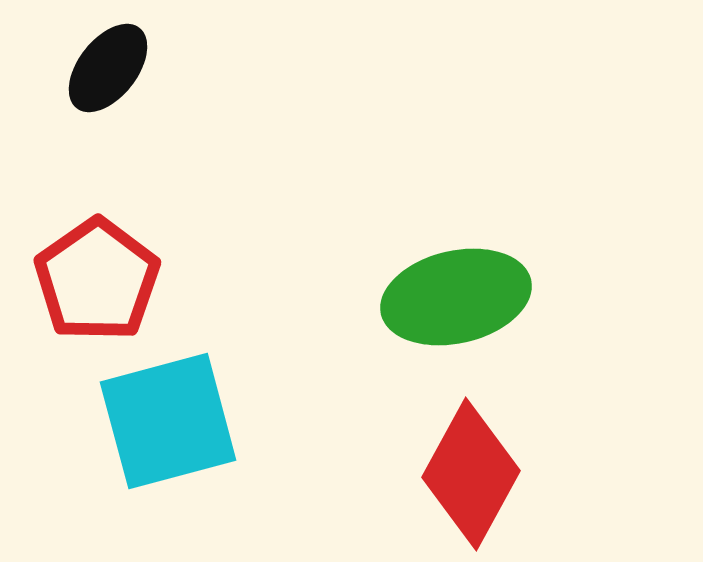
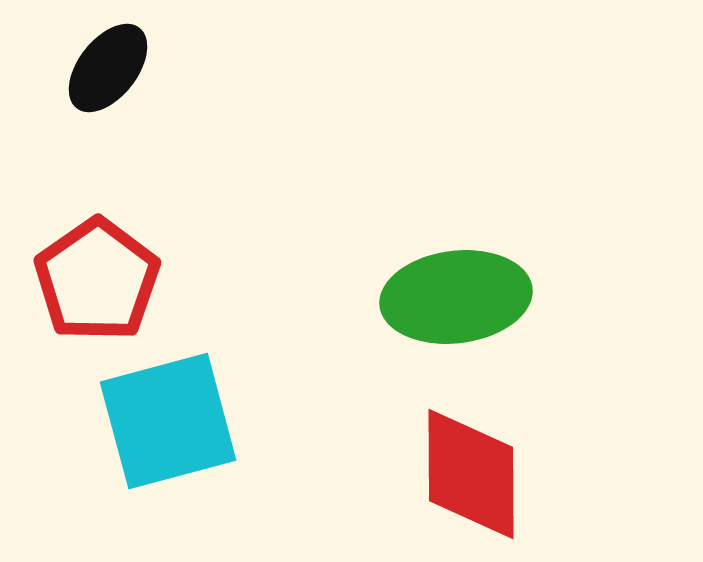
green ellipse: rotated 6 degrees clockwise
red diamond: rotated 29 degrees counterclockwise
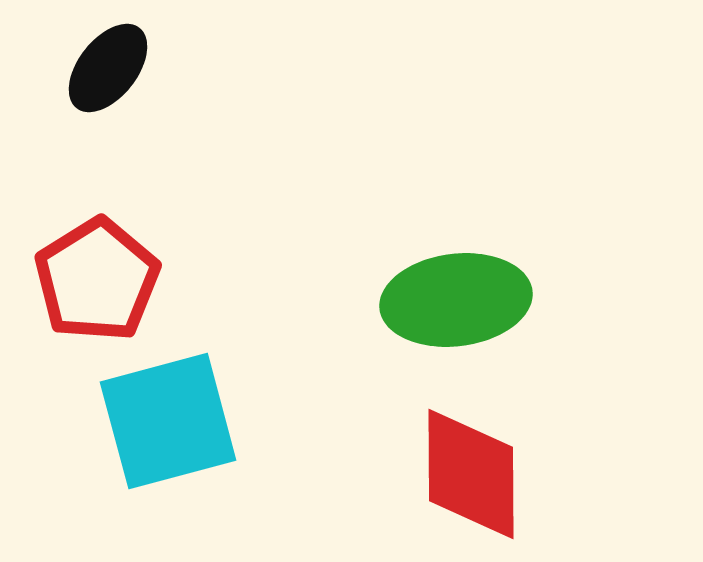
red pentagon: rotated 3 degrees clockwise
green ellipse: moved 3 px down
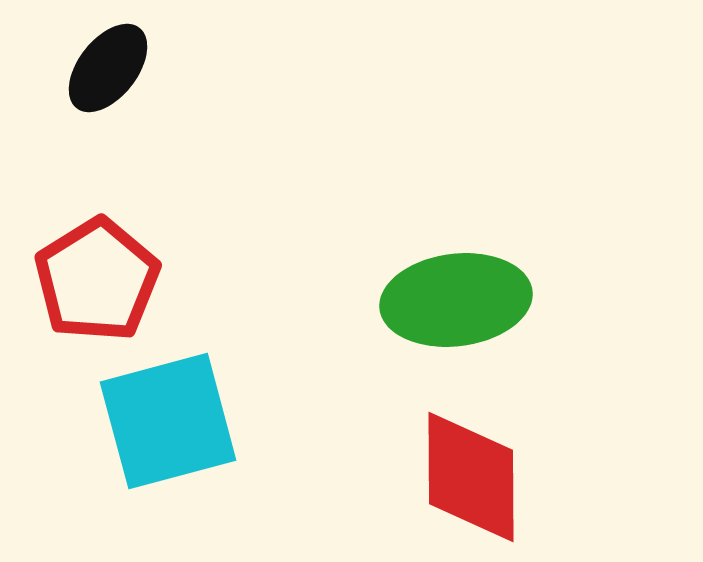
red diamond: moved 3 px down
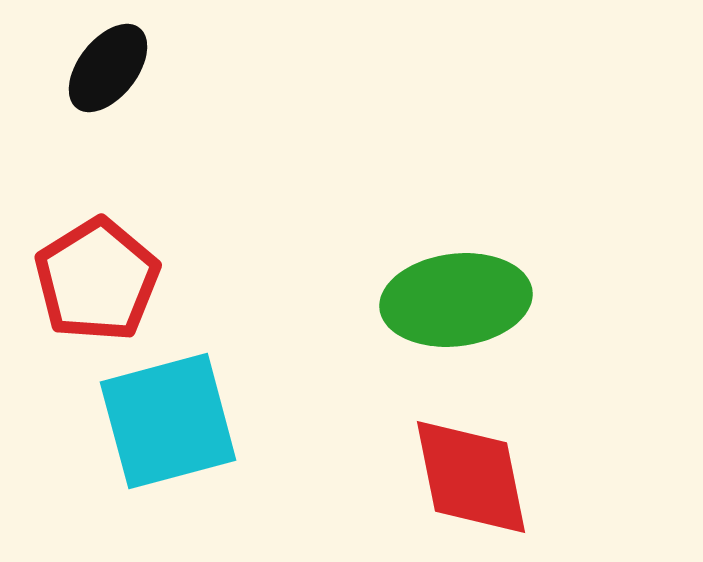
red diamond: rotated 11 degrees counterclockwise
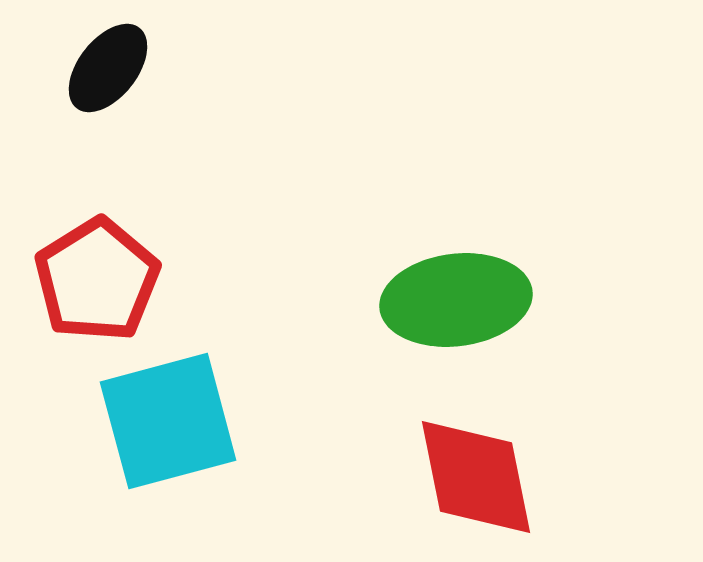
red diamond: moved 5 px right
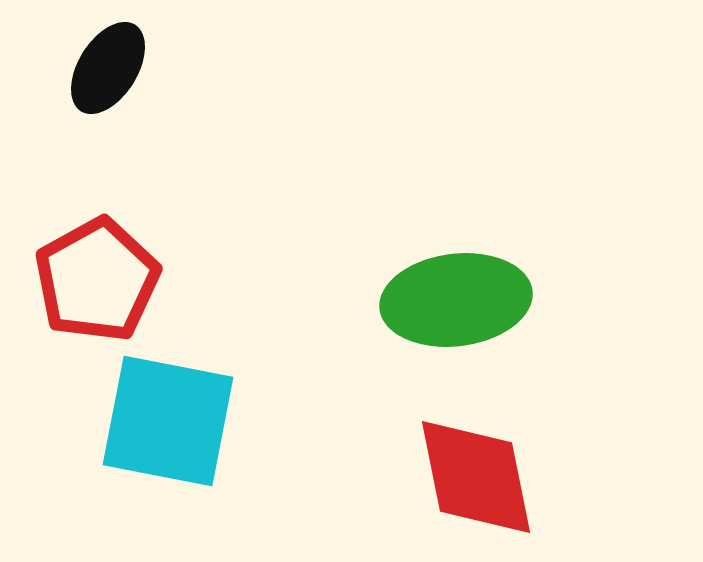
black ellipse: rotated 6 degrees counterclockwise
red pentagon: rotated 3 degrees clockwise
cyan square: rotated 26 degrees clockwise
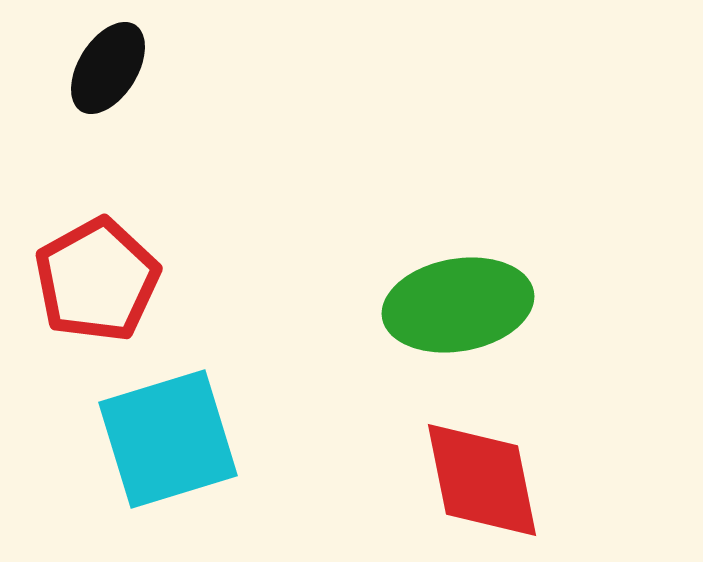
green ellipse: moved 2 px right, 5 px down; rotated 3 degrees counterclockwise
cyan square: moved 18 px down; rotated 28 degrees counterclockwise
red diamond: moved 6 px right, 3 px down
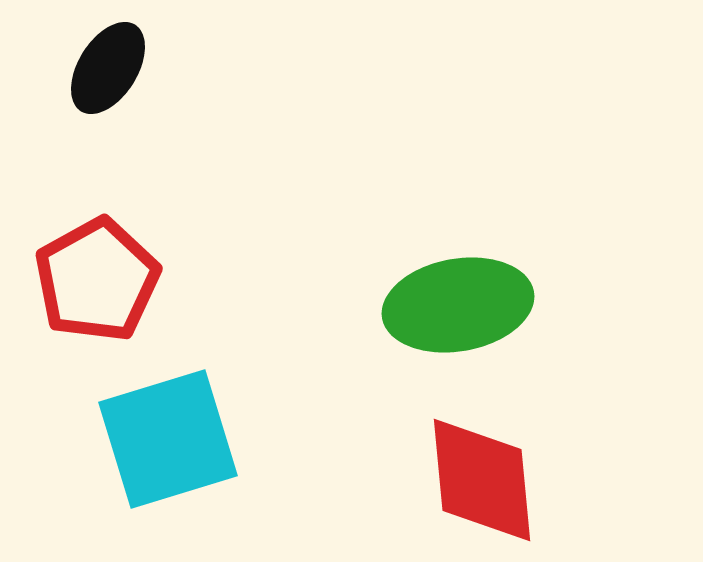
red diamond: rotated 6 degrees clockwise
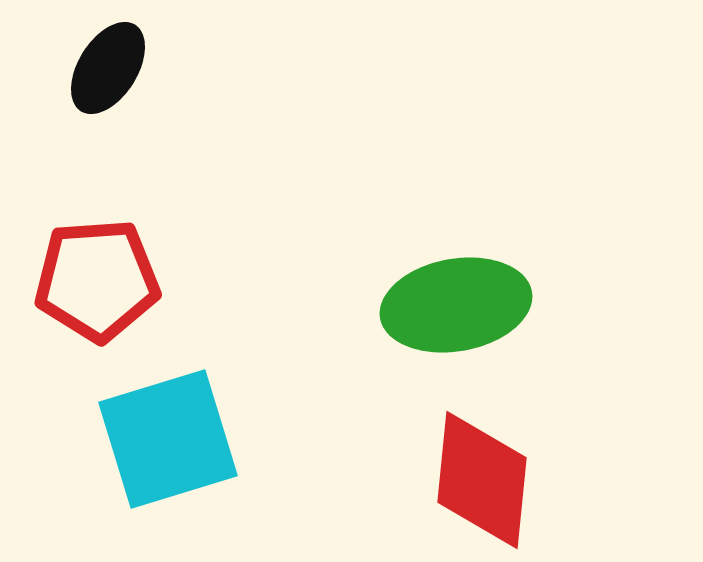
red pentagon: rotated 25 degrees clockwise
green ellipse: moved 2 px left
red diamond: rotated 11 degrees clockwise
